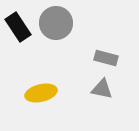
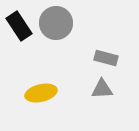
black rectangle: moved 1 px right, 1 px up
gray triangle: rotated 15 degrees counterclockwise
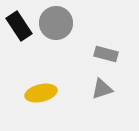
gray rectangle: moved 4 px up
gray triangle: rotated 15 degrees counterclockwise
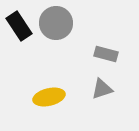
yellow ellipse: moved 8 px right, 4 px down
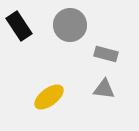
gray circle: moved 14 px right, 2 px down
gray triangle: moved 2 px right; rotated 25 degrees clockwise
yellow ellipse: rotated 24 degrees counterclockwise
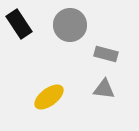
black rectangle: moved 2 px up
